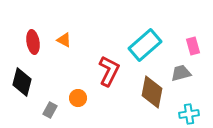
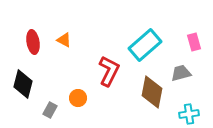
pink rectangle: moved 1 px right, 4 px up
black diamond: moved 1 px right, 2 px down
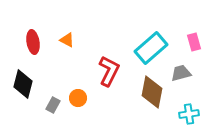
orange triangle: moved 3 px right
cyan rectangle: moved 6 px right, 3 px down
gray rectangle: moved 3 px right, 5 px up
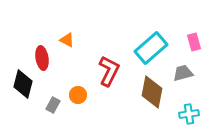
red ellipse: moved 9 px right, 16 px down
gray trapezoid: moved 2 px right
orange circle: moved 3 px up
